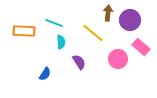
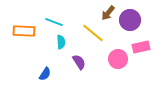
brown arrow: rotated 147 degrees counterclockwise
cyan line: moved 1 px up
pink rectangle: rotated 54 degrees counterclockwise
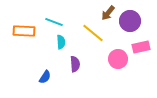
purple circle: moved 1 px down
purple semicircle: moved 4 px left, 2 px down; rotated 28 degrees clockwise
blue semicircle: moved 3 px down
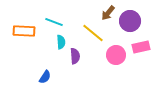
pink circle: moved 2 px left, 4 px up
purple semicircle: moved 8 px up
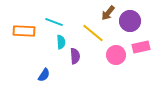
blue semicircle: moved 1 px left, 2 px up
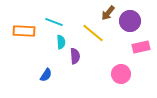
pink circle: moved 5 px right, 19 px down
blue semicircle: moved 2 px right
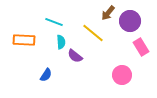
orange rectangle: moved 9 px down
pink rectangle: rotated 72 degrees clockwise
purple semicircle: rotated 133 degrees clockwise
pink circle: moved 1 px right, 1 px down
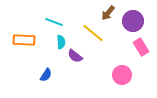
purple circle: moved 3 px right
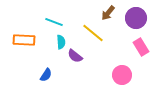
purple circle: moved 3 px right, 3 px up
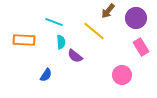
brown arrow: moved 2 px up
yellow line: moved 1 px right, 2 px up
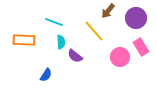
yellow line: rotated 10 degrees clockwise
pink circle: moved 2 px left, 18 px up
